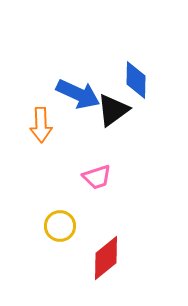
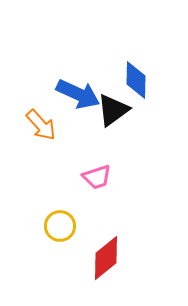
orange arrow: rotated 40 degrees counterclockwise
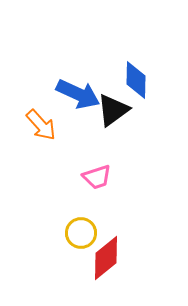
yellow circle: moved 21 px right, 7 px down
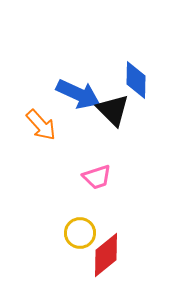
black triangle: rotated 39 degrees counterclockwise
yellow circle: moved 1 px left
red diamond: moved 3 px up
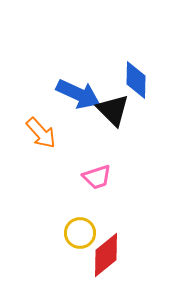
orange arrow: moved 8 px down
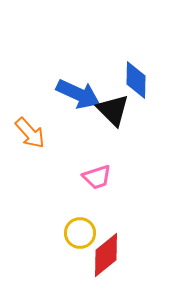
orange arrow: moved 11 px left
